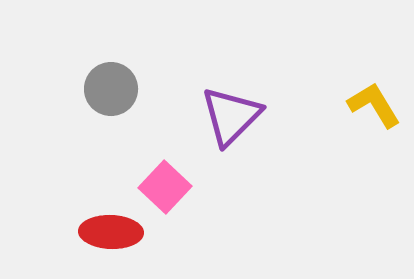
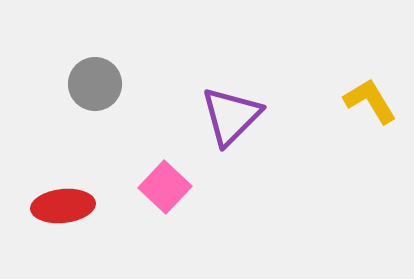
gray circle: moved 16 px left, 5 px up
yellow L-shape: moved 4 px left, 4 px up
red ellipse: moved 48 px left, 26 px up; rotated 8 degrees counterclockwise
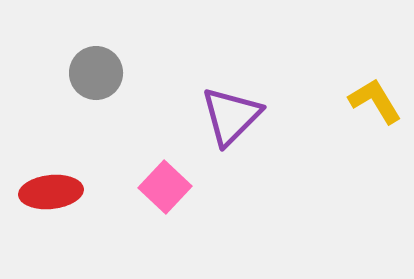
gray circle: moved 1 px right, 11 px up
yellow L-shape: moved 5 px right
red ellipse: moved 12 px left, 14 px up
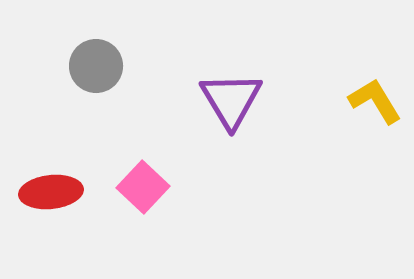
gray circle: moved 7 px up
purple triangle: moved 16 px up; rotated 16 degrees counterclockwise
pink square: moved 22 px left
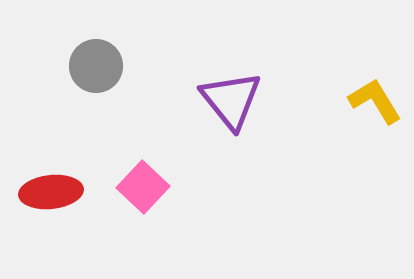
purple triangle: rotated 8 degrees counterclockwise
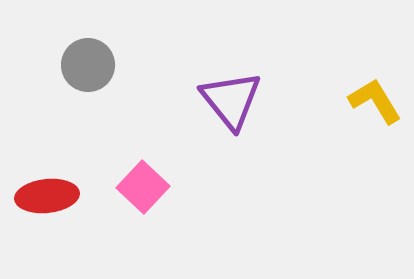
gray circle: moved 8 px left, 1 px up
red ellipse: moved 4 px left, 4 px down
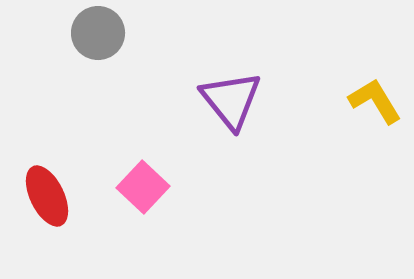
gray circle: moved 10 px right, 32 px up
red ellipse: rotated 70 degrees clockwise
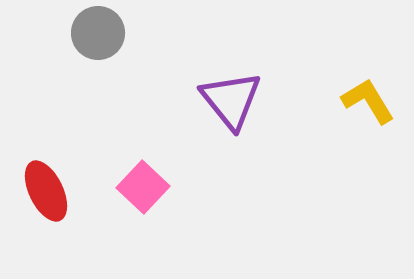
yellow L-shape: moved 7 px left
red ellipse: moved 1 px left, 5 px up
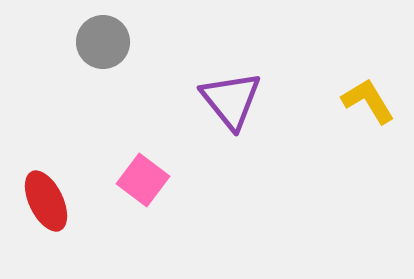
gray circle: moved 5 px right, 9 px down
pink square: moved 7 px up; rotated 6 degrees counterclockwise
red ellipse: moved 10 px down
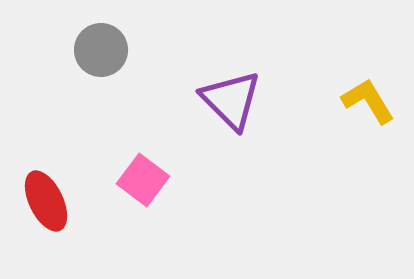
gray circle: moved 2 px left, 8 px down
purple triangle: rotated 6 degrees counterclockwise
